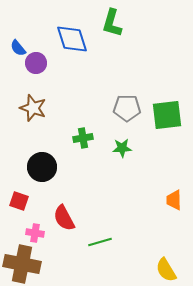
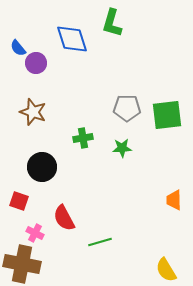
brown star: moved 4 px down
pink cross: rotated 18 degrees clockwise
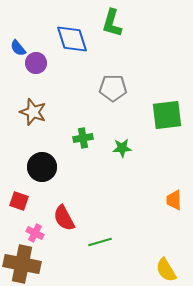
gray pentagon: moved 14 px left, 20 px up
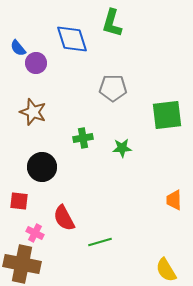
red square: rotated 12 degrees counterclockwise
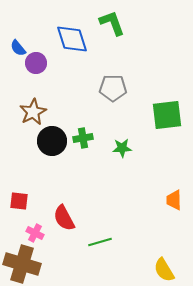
green L-shape: rotated 144 degrees clockwise
brown star: rotated 24 degrees clockwise
black circle: moved 10 px right, 26 px up
brown cross: rotated 6 degrees clockwise
yellow semicircle: moved 2 px left
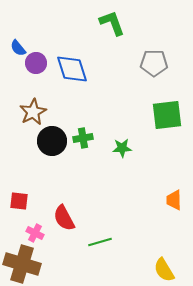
blue diamond: moved 30 px down
gray pentagon: moved 41 px right, 25 px up
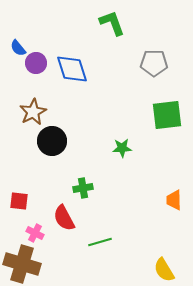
green cross: moved 50 px down
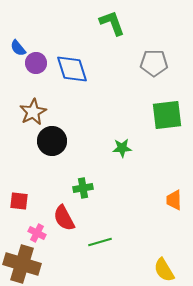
pink cross: moved 2 px right
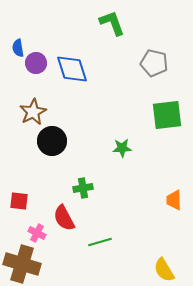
blue semicircle: rotated 30 degrees clockwise
gray pentagon: rotated 12 degrees clockwise
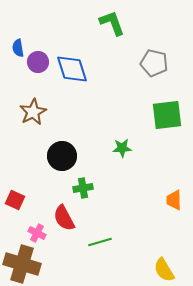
purple circle: moved 2 px right, 1 px up
black circle: moved 10 px right, 15 px down
red square: moved 4 px left, 1 px up; rotated 18 degrees clockwise
